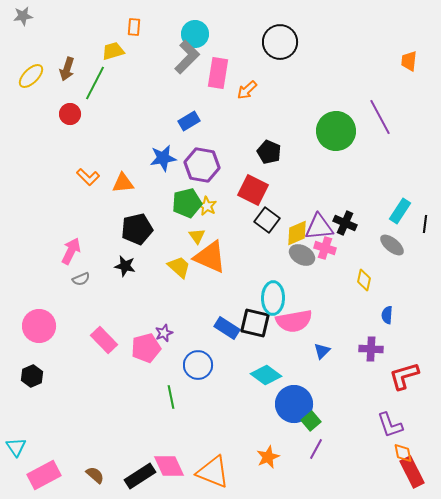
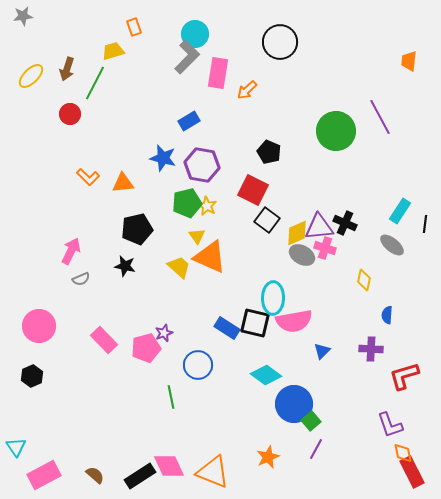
orange rectangle at (134, 27): rotated 24 degrees counterclockwise
blue star at (163, 158): rotated 24 degrees clockwise
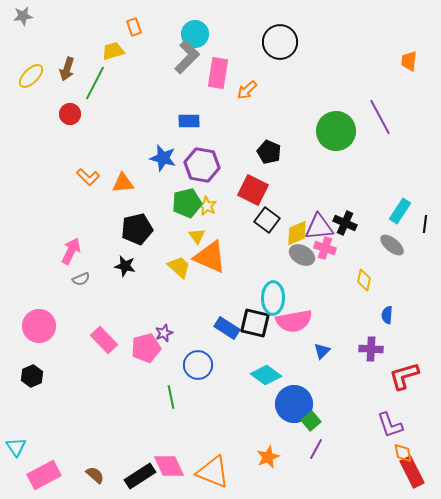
blue rectangle at (189, 121): rotated 30 degrees clockwise
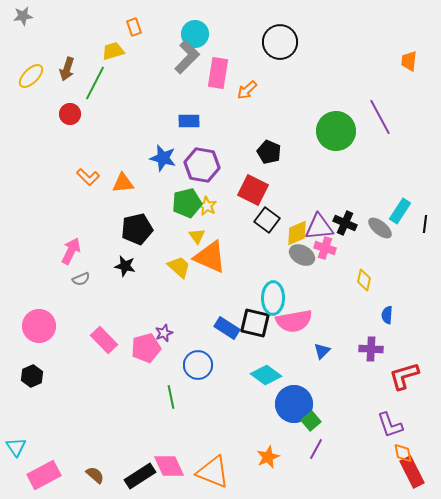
gray ellipse at (392, 245): moved 12 px left, 17 px up
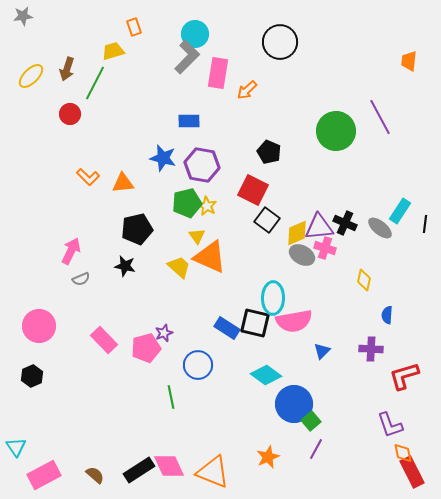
black rectangle at (140, 476): moved 1 px left, 6 px up
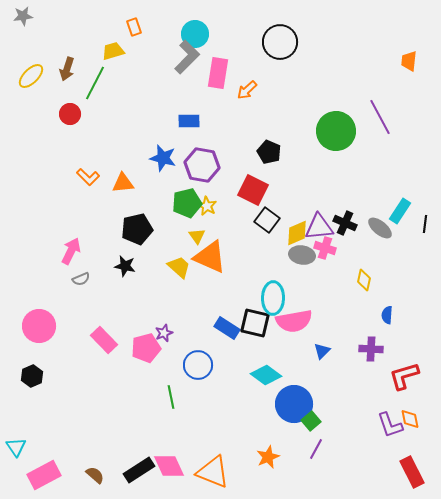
gray ellipse at (302, 255): rotated 20 degrees counterclockwise
orange diamond at (403, 453): moved 7 px right, 34 px up
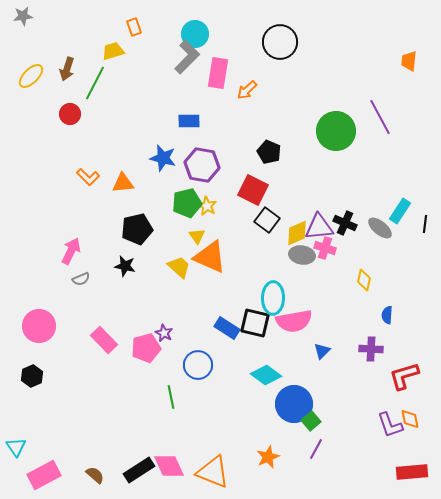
purple star at (164, 333): rotated 24 degrees counterclockwise
red rectangle at (412, 472): rotated 68 degrees counterclockwise
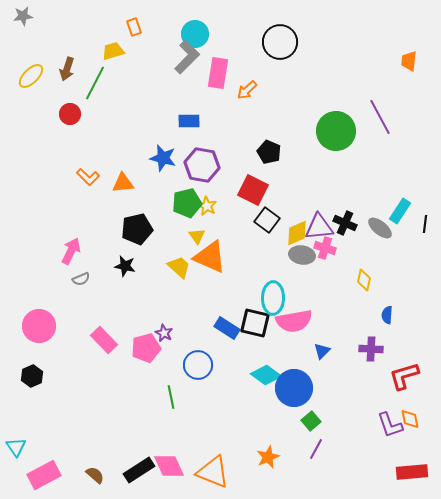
blue circle at (294, 404): moved 16 px up
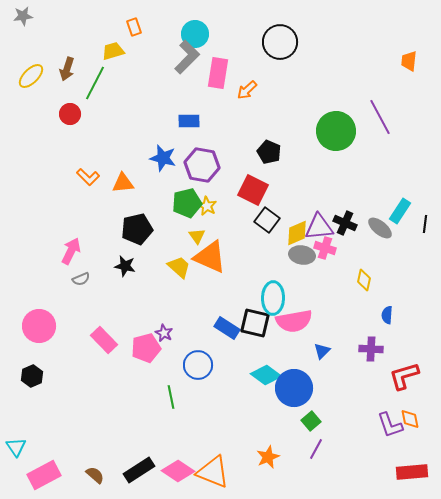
pink diamond at (169, 466): moved 9 px right, 5 px down; rotated 32 degrees counterclockwise
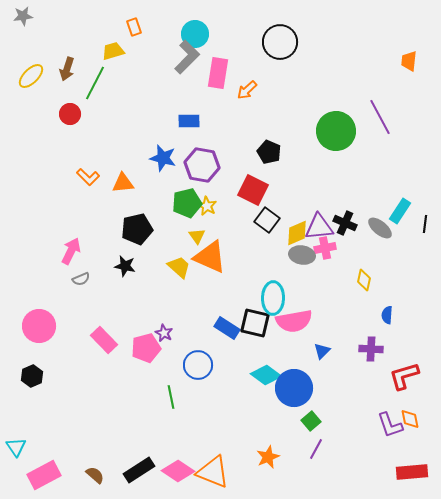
pink cross at (325, 248): rotated 30 degrees counterclockwise
